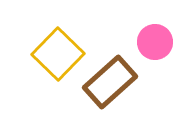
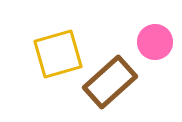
yellow square: rotated 30 degrees clockwise
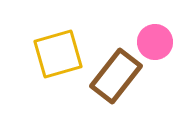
brown rectangle: moved 6 px right, 6 px up; rotated 10 degrees counterclockwise
